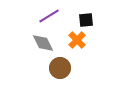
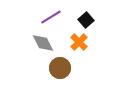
purple line: moved 2 px right, 1 px down
black square: rotated 35 degrees counterclockwise
orange cross: moved 2 px right, 2 px down
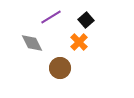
gray diamond: moved 11 px left
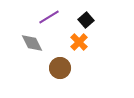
purple line: moved 2 px left
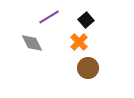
brown circle: moved 28 px right
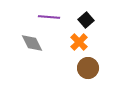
purple line: rotated 35 degrees clockwise
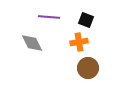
black square: rotated 28 degrees counterclockwise
orange cross: rotated 36 degrees clockwise
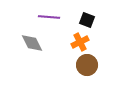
black square: moved 1 px right
orange cross: moved 1 px right; rotated 18 degrees counterclockwise
brown circle: moved 1 px left, 3 px up
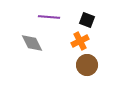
orange cross: moved 1 px up
